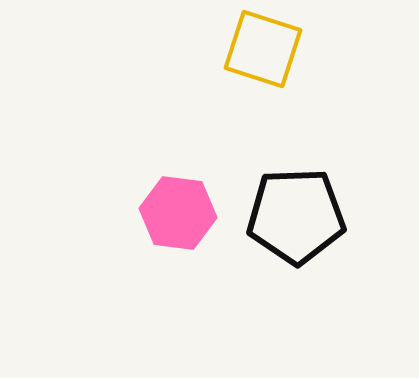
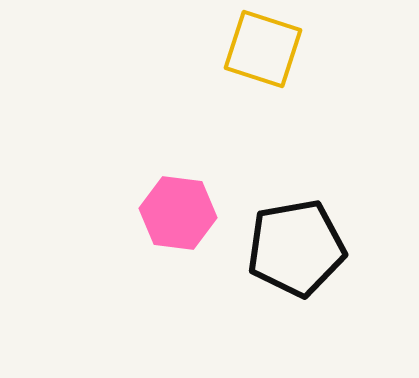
black pentagon: moved 32 px down; rotated 8 degrees counterclockwise
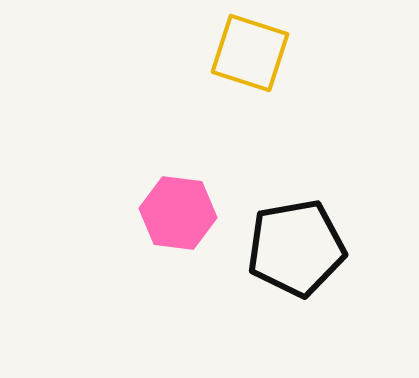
yellow square: moved 13 px left, 4 px down
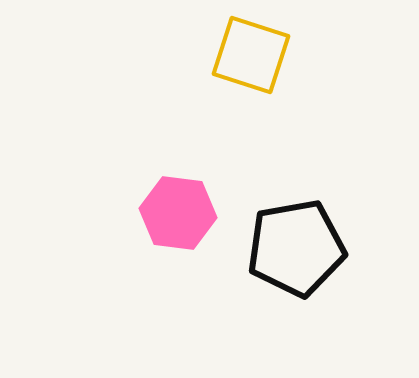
yellow square: moved 1 px right, 2 px down
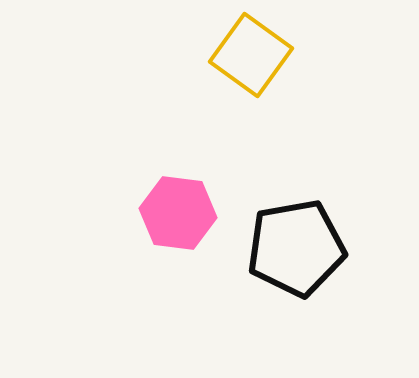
yellow square: rotated 18 degrees clockwise
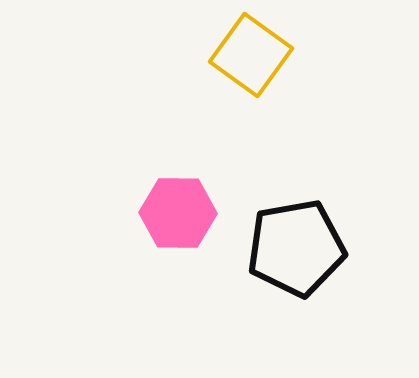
pink hexagon: rotated 6 degrees counterclockwise
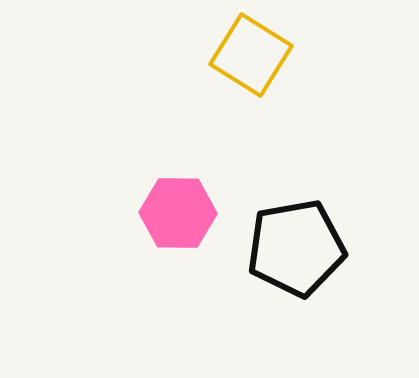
yellow square: rotated 4 degrees counterclockwise
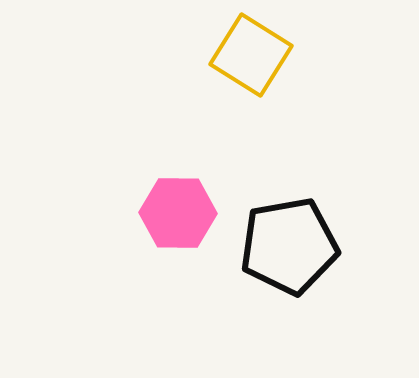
black pentagon: moved 7 px left, 2 px up
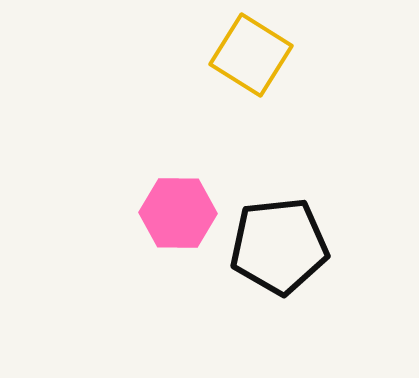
black pentagon: moved 10 px left; rotated 4 degrees clockwise
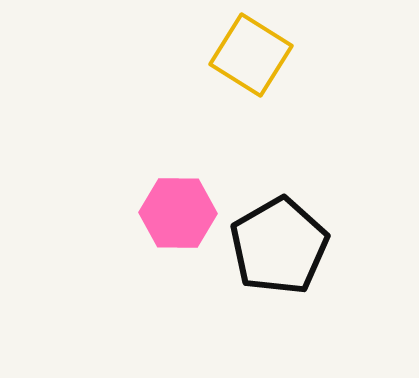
black pentagon: rotated 24 degrees counterclockwise
